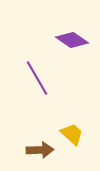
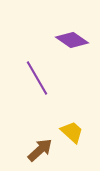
yellow trapezoid: moved 2 px up
brown arrow: rotated 40 degrees counterclockwise
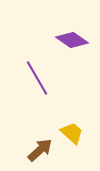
yellow trapezoid: moved 1 px down
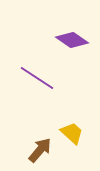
purple line: rotated 27 degrees counterclockwise
brown arrow: rotated 8 degrees counterclockwise
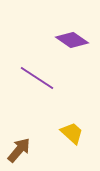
brown arrow: moved 21 px left
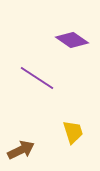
yellow trapezoid: moved 1 px right, 1 px up; rotated 30 degrees clockwise
brown arrow: moved 2 px right; rotated 24 degrees clockwise
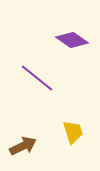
purple line: rotated 6 degrees clockwise
brown arrow: moved 2 px right, 4 px up
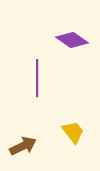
purple line: rotated 51 degrees clockwise
yellow trapezoid: rotated 20 degrees counterclockwise
